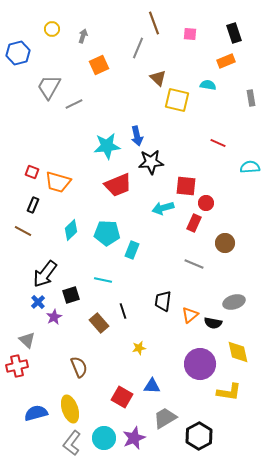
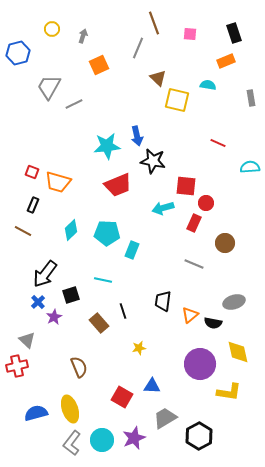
black star at (151, 162): moved 2 px right, 1 px up; rotated 15 degrees clockwise
cyan circle at (104, 438): moved 2 px left, 2 px down
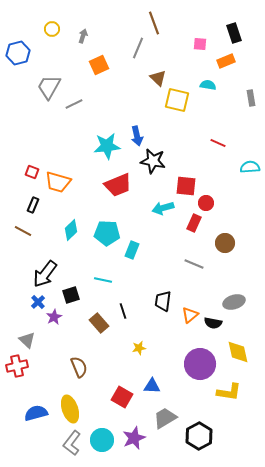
pink square at (190, 34): moved 10 px right, 10 px down
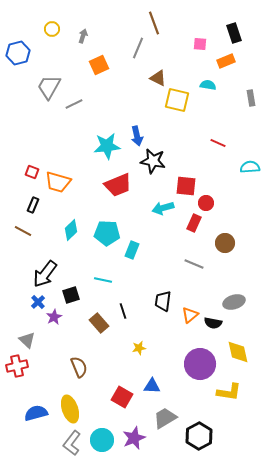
brown triangle at (158, 78): rotated 18 degrees counterclockwise
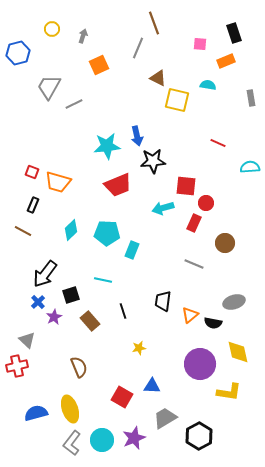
black star at (153, 161): rotated 15 degrees counterclockwise
brown rectangle at (99, 323): moved 9 px left, 2 px up
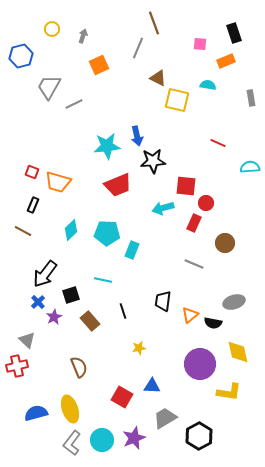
blue hexagon at (18, 53): moved 3 px right, 3 px down
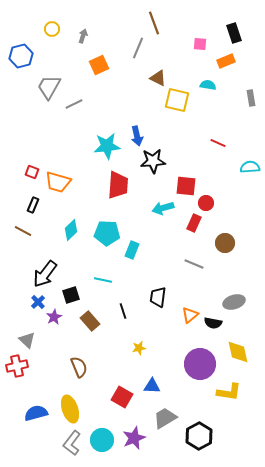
red trapezoid at (118, 185): rotated 64 degrees counterclockwise
black trapezoid at (163, 301): moved 5 px left, 4 px up
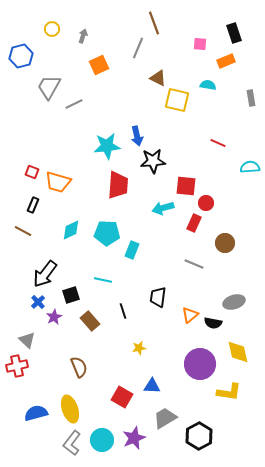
cyan diamond at (71, 230): rotated 20 degrees clockwise
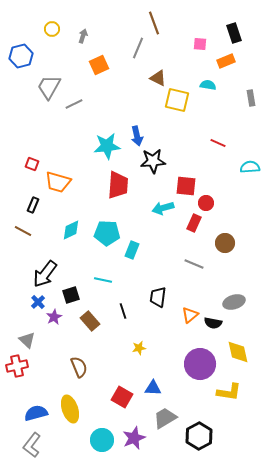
red square at (32, 172): moved 8 px up
blue triangle at (152, 386): moved 1 px right, 2 px down
gray L-shape at (72, 443): moved 40 px left, 2 px down
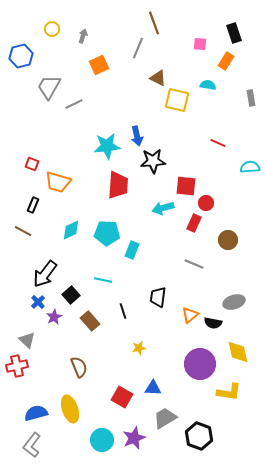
orange rectangle at (226, 61): rotated 36 degrees counterclockwise
brown circle at (225, 243): moved 3 px right, 3 px up
black square at (71, 295): rotated 24 degrees counterclockwise
black hexagon at (199, 436): rotated 12 degrees counterclockwise
